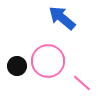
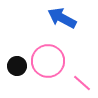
blue arrow: rotated 12 degrees counterclockwise
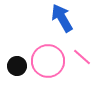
blue arrow: rotated 32 degrees clockwise
pink line: moved 26 px up
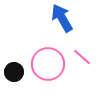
pink circle: moved 3 px down
black circle: moved 3 px left, 6 px down
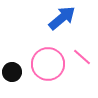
blue arrow: rotated 80 degrees clockwise
black circle: moved 2 px left
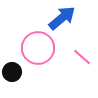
pink circle: moved 10 px left, 16 px up
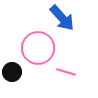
blue arrow: rotated 88 degrees clockwise
pink line: moved 16 px left, 15 px down; rotated 24 degrees counterclockwise
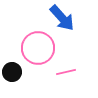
pink line: rotated 30 degrees counterclockwise
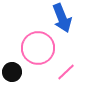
blue arrow: rotated 20 degrees clockwise
pink line: rotated 30 degrees counterclockwise
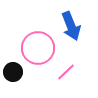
blue arrow: moved 9 px right, 8 px down
black circle: moved 1 px right
